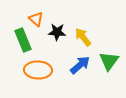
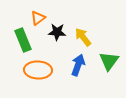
orange triangle: moved 2 px right, 1 px up; rotated 42 degrees clockwise
blue arrow: moved 2 px left; rotated 30 degrees counterclockwise
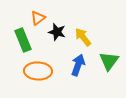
black star: rotated 12 degrees clockwise
orange ellipse: moved 1 px down
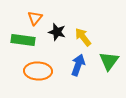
orange triangle: moved 3 px left; rotated 14 degrees counterclockwise
green rectangle: rotated 60 degrees counterclockwise
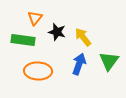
blue arrow: moved 1 px right, 1 px up
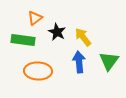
orange triangle: rotated 14 degrees clockwise
black star: rotated 12 degrees clockwise
blue arrow: moved 2 px up; rotated 25 degrees counterclockwise
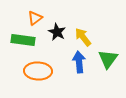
green triangle: moved 1 px left, 2 px up
